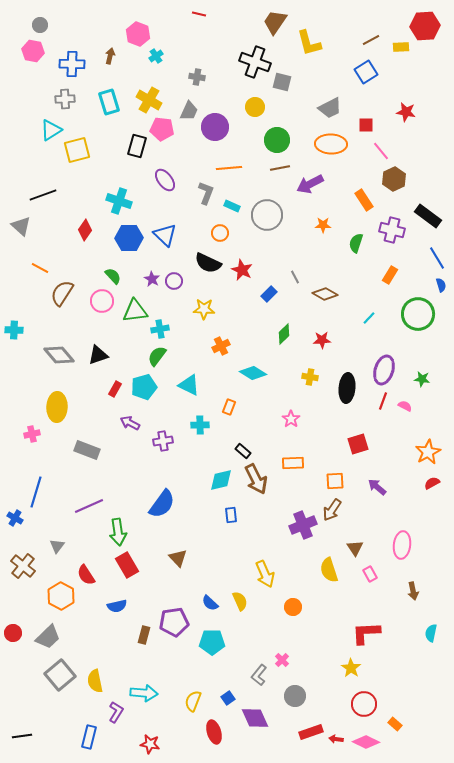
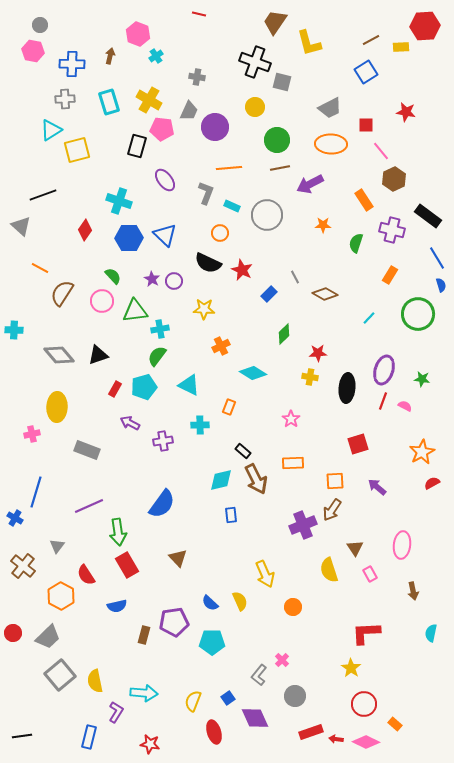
red star at (322, 340): moved 4 px left, 13 px down
orange star at (428, 452): moved 6 px left
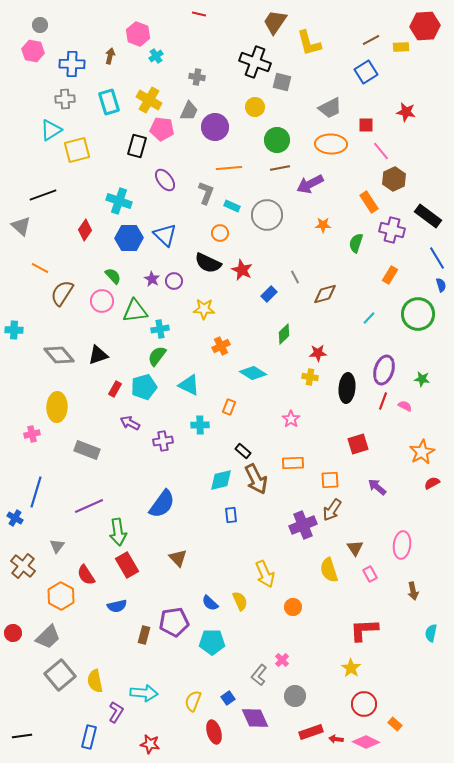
orange rectangle at (364, 200): moved 5 px right, 2 px down
brown diamond at (325, 294): rotated 45 degrees counterclockwise
orange square at (335, 481): moved 5 px left, 1 px up
red L-shape at (366, 633): moved 2 px left, 3 px up
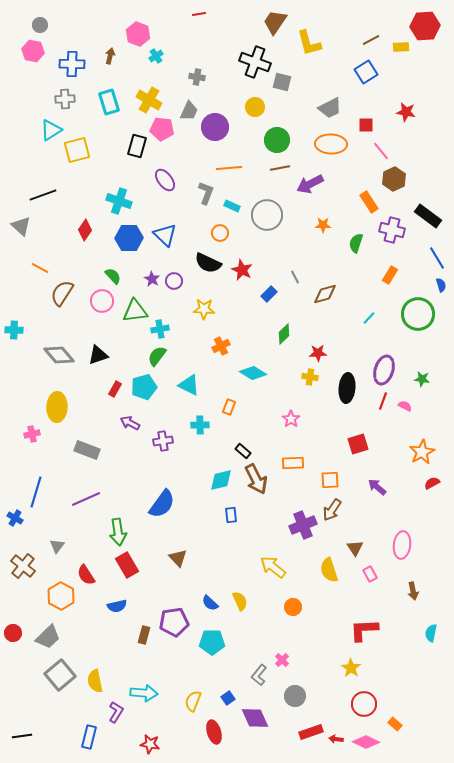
red line at (199, 14): rotated 24 degrees counterclockwise
purple line at (89, 506): moved 3 px left, 7 px up
yellow arrow at (265, 574): moved 8 px right, 7 px up; rotated 152 degrees clockwise
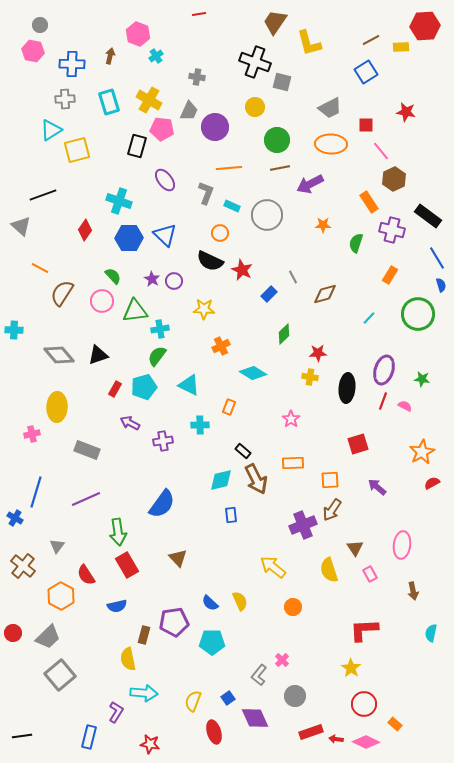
black semicircle at (208, 263): moved 2 px right, 2 px up
gray line at (295, 277): moved 2 px left
yellow semicircle at (95, 681): moved 33 px right, 22 px up
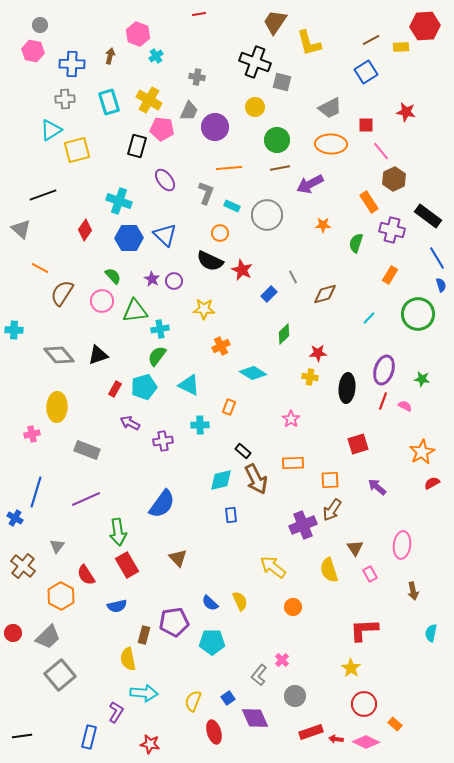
gray triangle at (21, 226): moved 3 px down
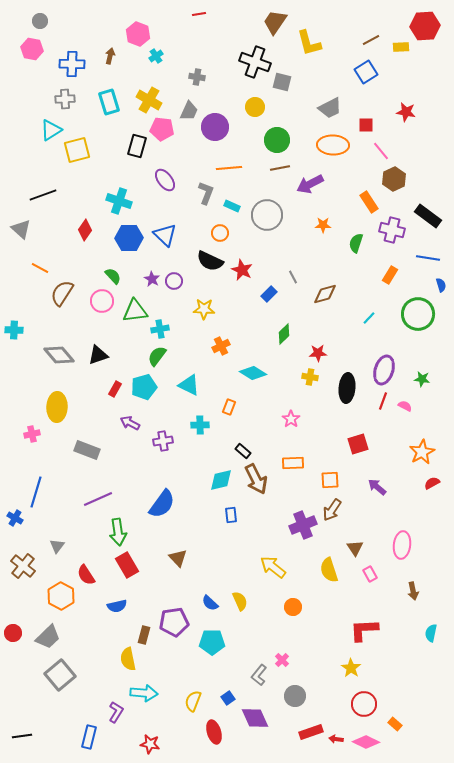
gray circle at (40, 25): moved 4 px up
pink hexagon at (33, 51): moved 1 px left, 2 px up
orange ellipse at (331, 144): moved 2 px right, 1 px down
blue line at (437, 258): moved 9 px left; rotated 50 degrees counterclockwise
purple line at (86, 499): moved 12 px right
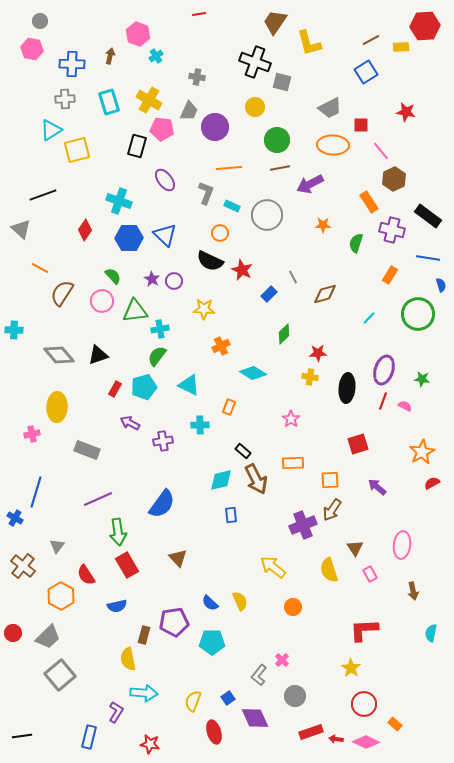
red square at (366, 125): moved 5 px left
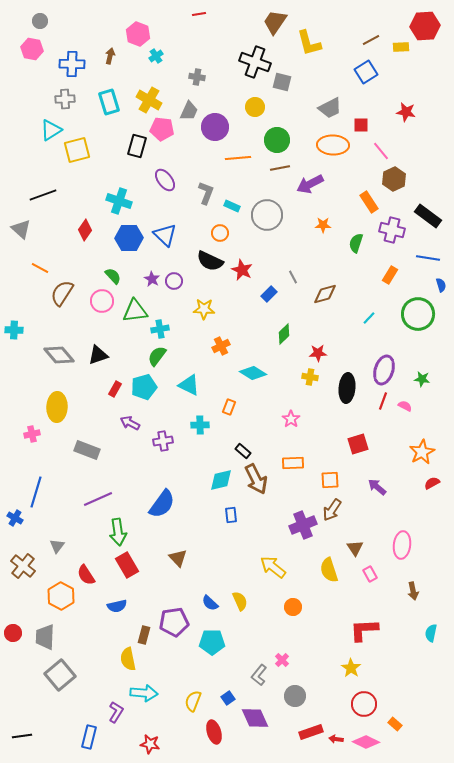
orange line at (229, 168): moved 9 px right, 10 px up
gray trapezoid at (48, 637): moved 3 px left; rotated 136 degrees clockwise
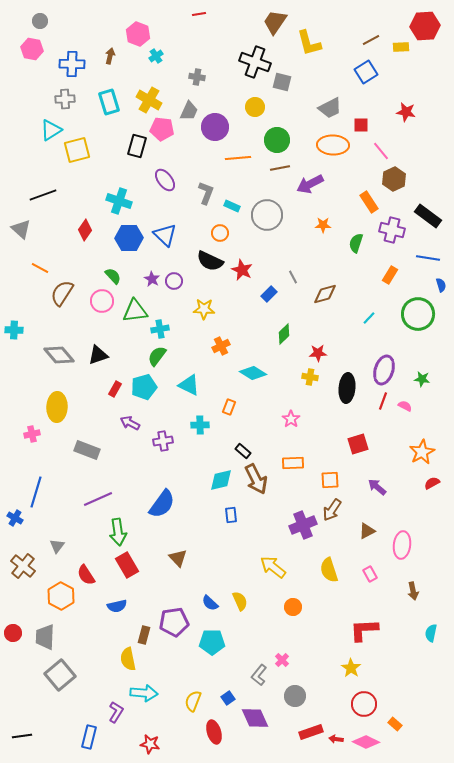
brown triangle at (355, 548): moved 12 px right, 17 px up; rotated 36 degrees clockwise
